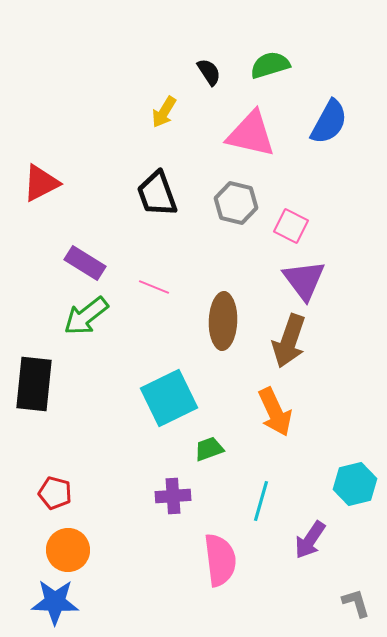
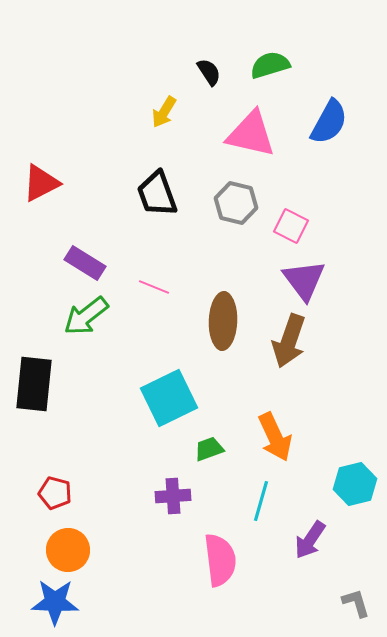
orange arrow: moved 25 px down
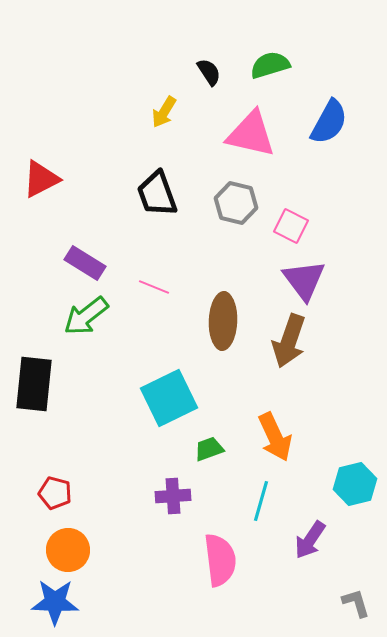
red triangle: moved 4 px up
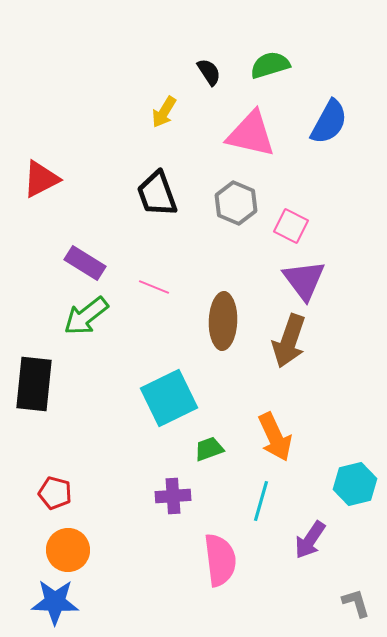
gray hexagon: rotated 9 degrees clockwise
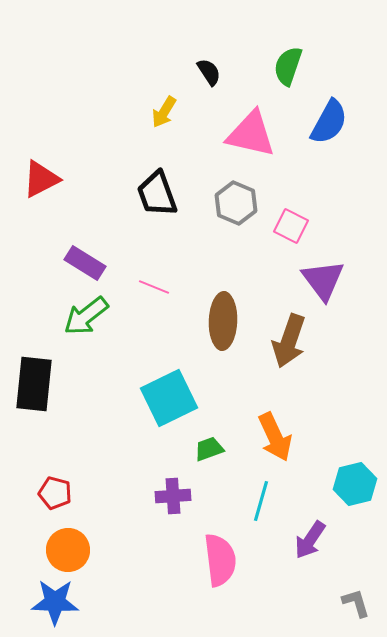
green semicircle: moved 18 px right, 1 px down; rotated 54 degrees counterclockwise
purple triangle: moved 19 px right
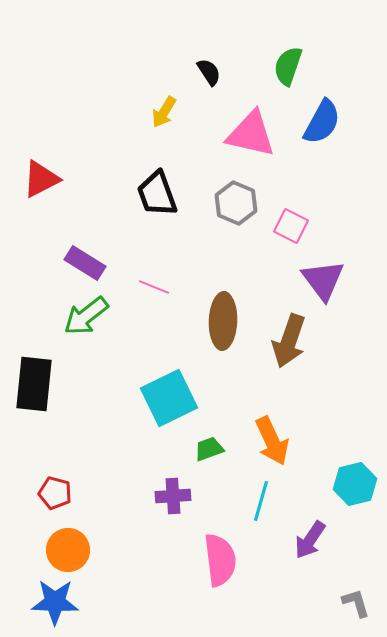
blue semicircle: moved 7 px left
orange arrow: moved 3 px left, 4 px down
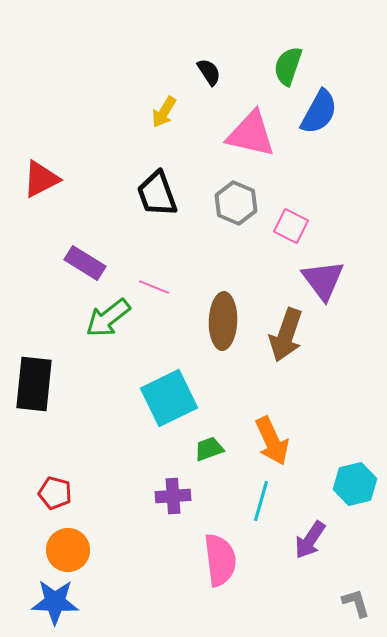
blue semicircle: moved 3 px left, 10 px up
green arrow: moved 22 px right, 2 px down
brown arrow: moved 3 px left, 6 px up
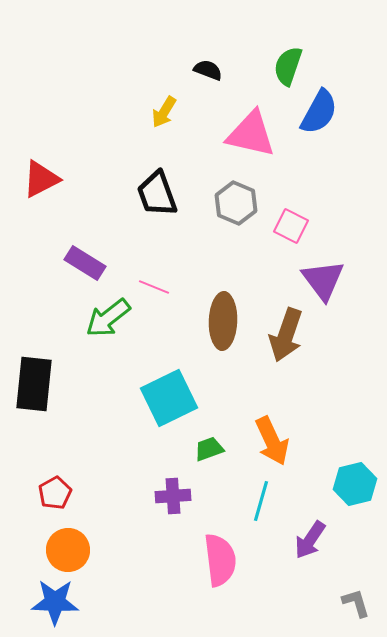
black semicircle: moved 1 px left, 2 px up; rotated 36 degrees counterclockwise
red pentagon: rotated 28 degrees clockwise
